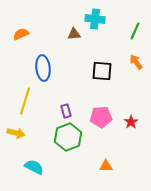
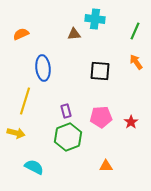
black square: moved 2 px left
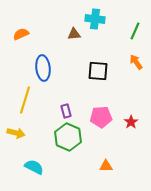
black square: moved 2 px left
yellow line: moved 1 px up
green hexagon: rotated 16 degrees counterclockwise
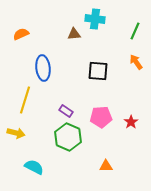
purple rectangle: rotated 40 degrees counterclockwise
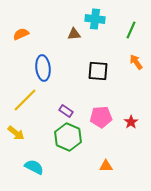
green line: moved 4 px left, 1 px up
yellow line: rotated 28 degrees clockwise
yellow arrow: rotated 24 degrees clockwise
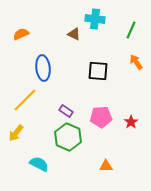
brown triangle: rotated 32 degrees clockwise
yellow arrow: rotated 90 degrees clockwise
cyan semicircle: moved 5 px right, 3 px up
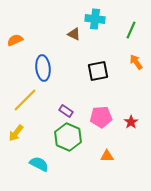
orange semicircle: moved 6 px left, 6 px down
black square: rotated 15 degrees counterclockwise
orange triangle: moved 1 px right, 10 px up
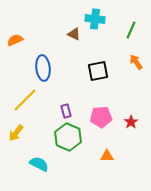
purple rectangle: rotated 40 degrees clockwise
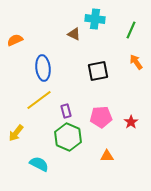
yellow line: moved 14 px right; rotated 8 degrees clockwise
